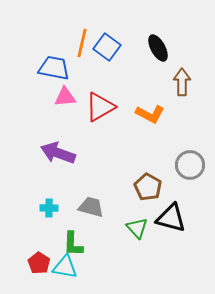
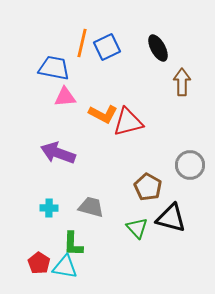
blue square: rotated 28 degrees clockwise
red triangle: moved 28 px right, 15 px down; rotated 16 degrees clockwise
orange L-shape: moved 47 px left
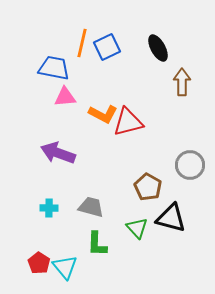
green L-shape: moved 24 px right
cyan triangle: rotated 40 degrees clockwise
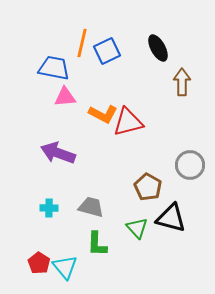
blue square: moved 4 px down
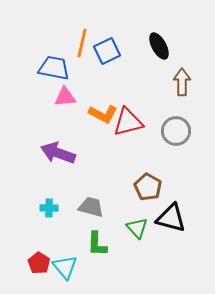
black ellipse: moved 1 px right, 2 px up
gray circle: moved 14 px left, 34 px up
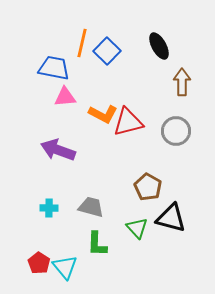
blue square: rotated 20 degrees counterclockwise
purple arrow: moved 3 px up
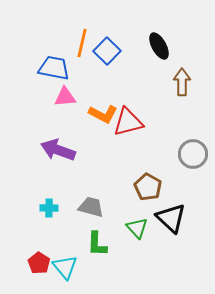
gray circle: moved 17 px right, 23 px down
black triangle: rotated 28 degrees clockwise
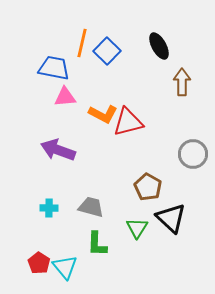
green triangle: rotated 15 degrees clockwise
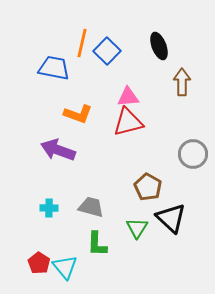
black ellipse: rotated 8 degrees clockwise
pink triangle: moved 63 px right
orange L-shape: moved 25 px left; rotated 8 degrees counterclockwise
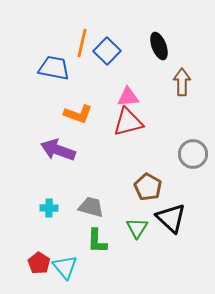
green L-shape: moved 3 px up
